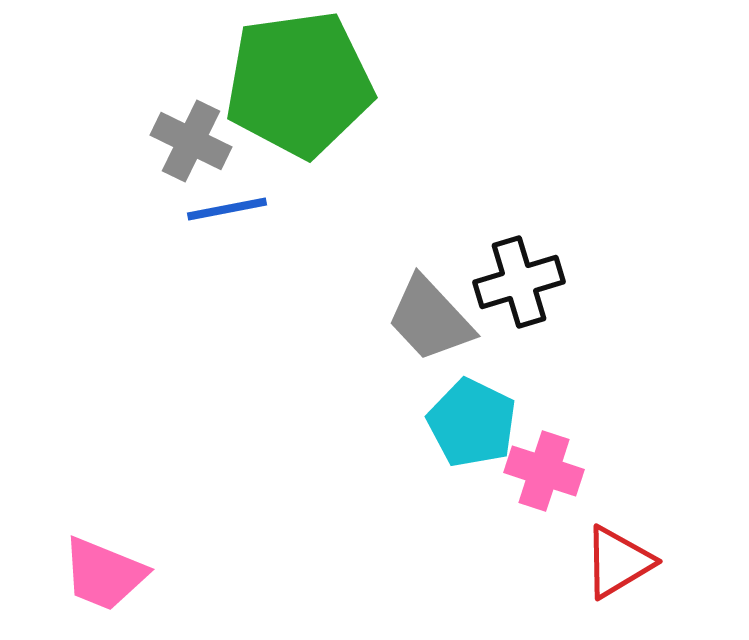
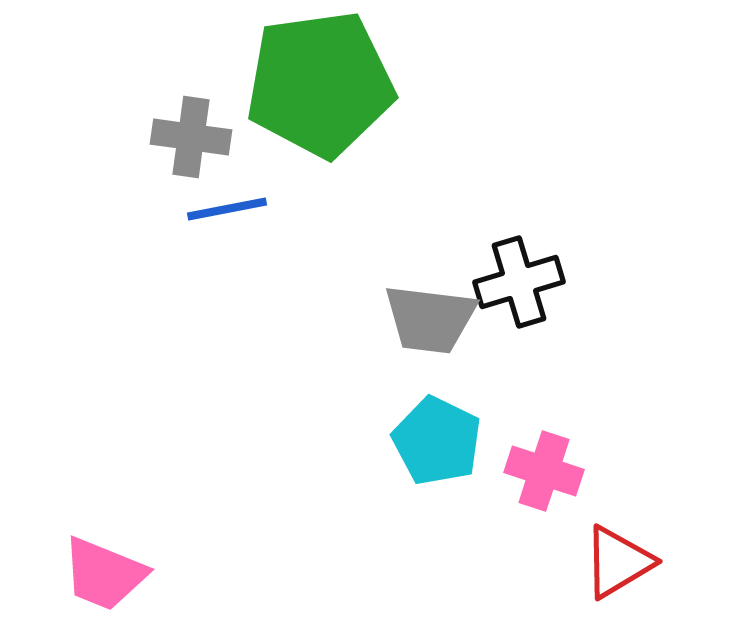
green pentagon: moved 21 px right
gray cross: moved 4 px up; rotated 18 degrees counterclockwise
gray trapezoid: rotated 40 degrees counterclockwise
cyan pentagon: moved 35 px left, 18 px down
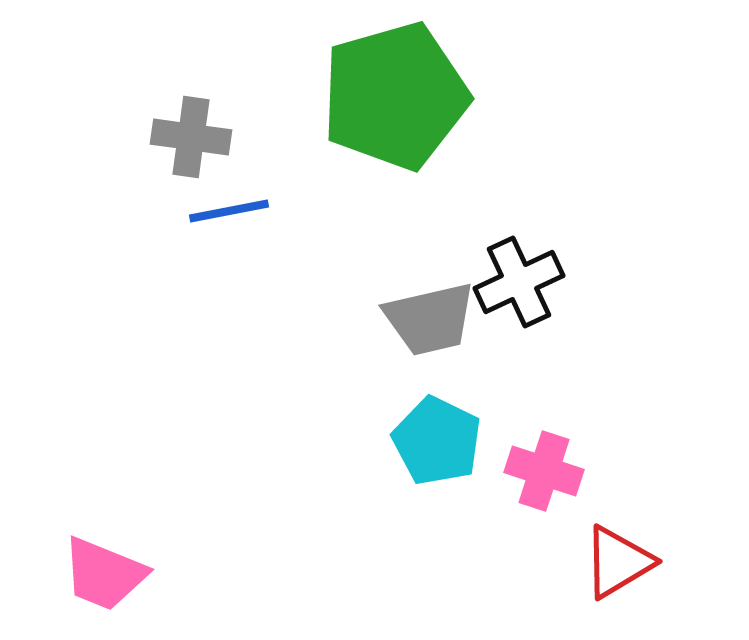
green pentagon: moved 75 px right, 12 px down; rotated 8 degrees counterclockwise
blue line: moved 2 px right, 2 px down
black cross: rotated 8 degrees counterclockwise
gray trapezoid: rotated 20 degrees counterclockwise
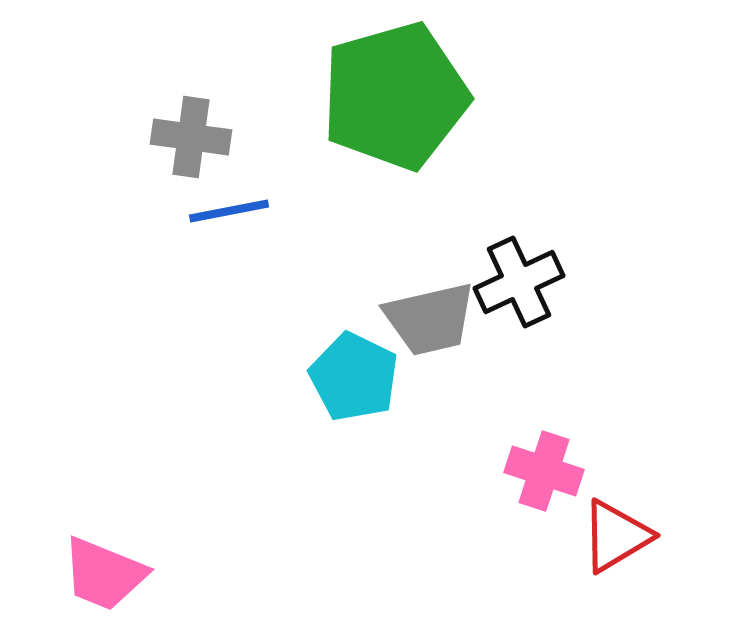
cyan pentagon: moved 83 px left, 64 px up
red triangle: moved 2 px left, 26 px up
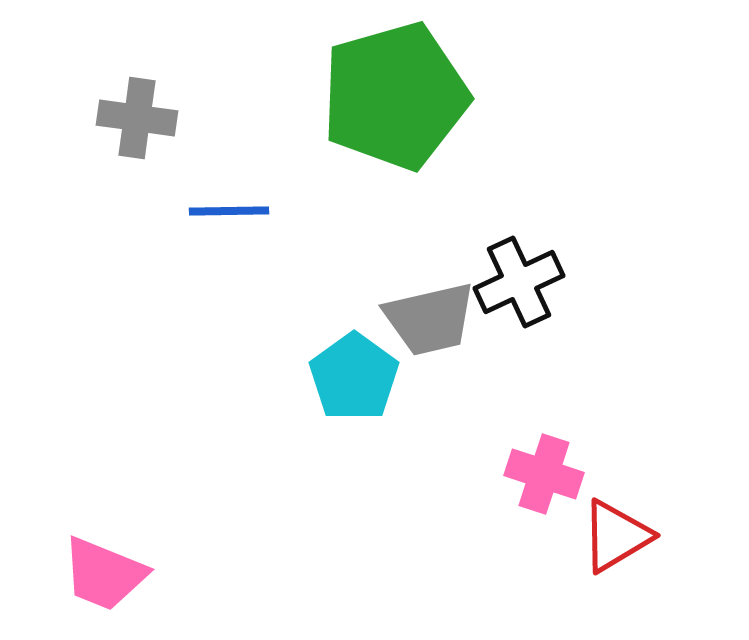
gray cross: moved 54 px left, 19 px up
blue line: rotated 10 degrees clockwise
cyan pentagon: rotated 10 degrees clockwise
pink cross: moved 3 px down
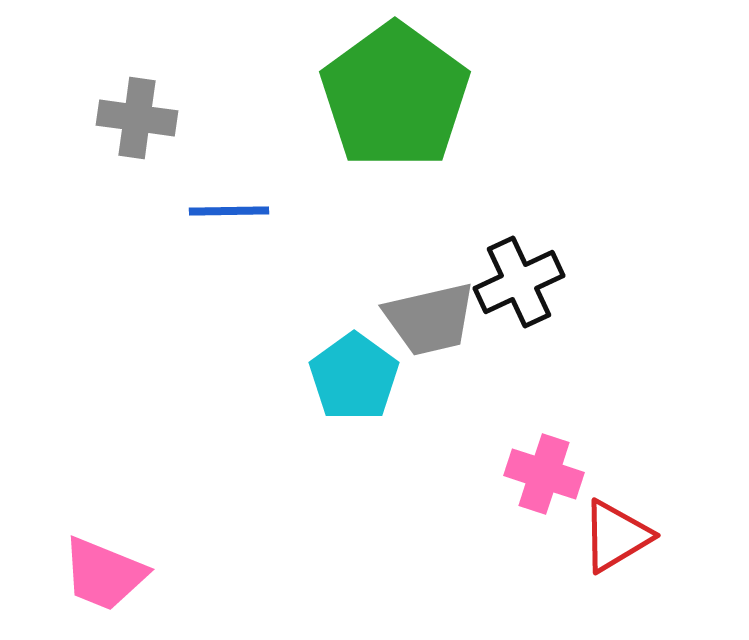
green pentagon: rotated 20 degrees counterclockwise
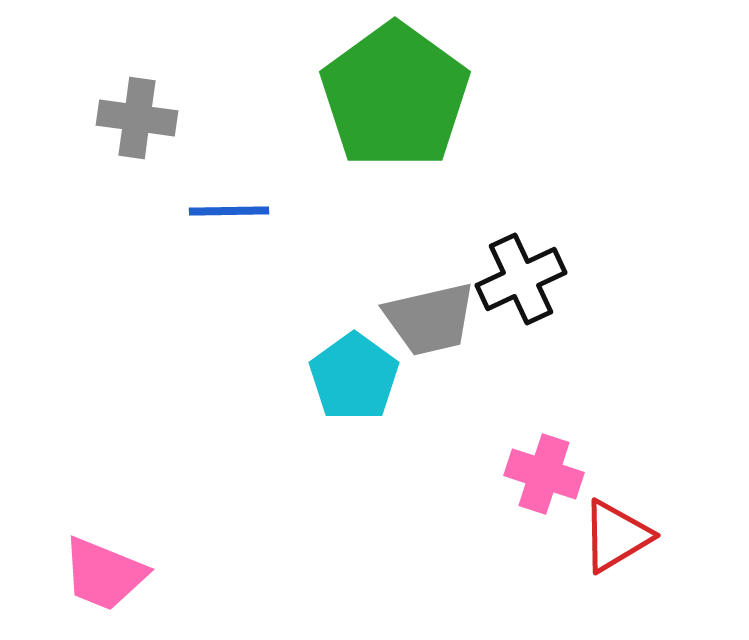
black cross: moved 2 px right, 3 px up
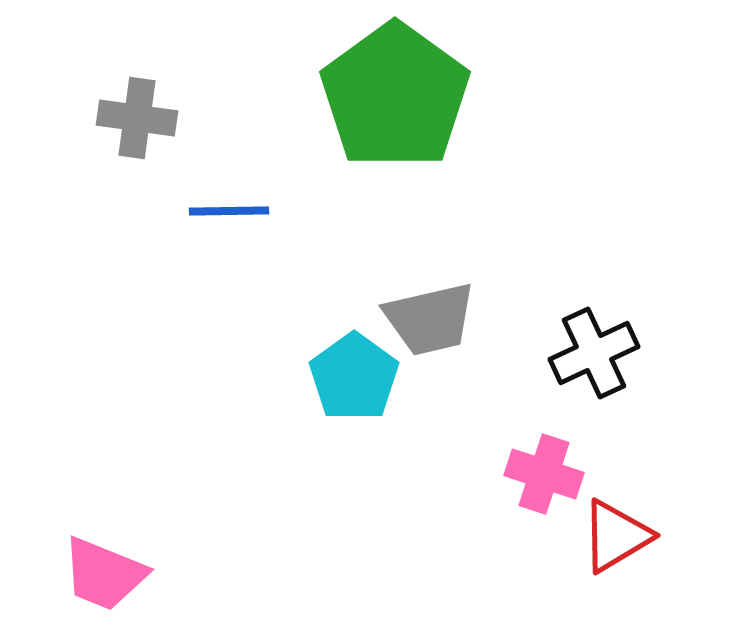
black cross: moved 73 px right, 74 px down
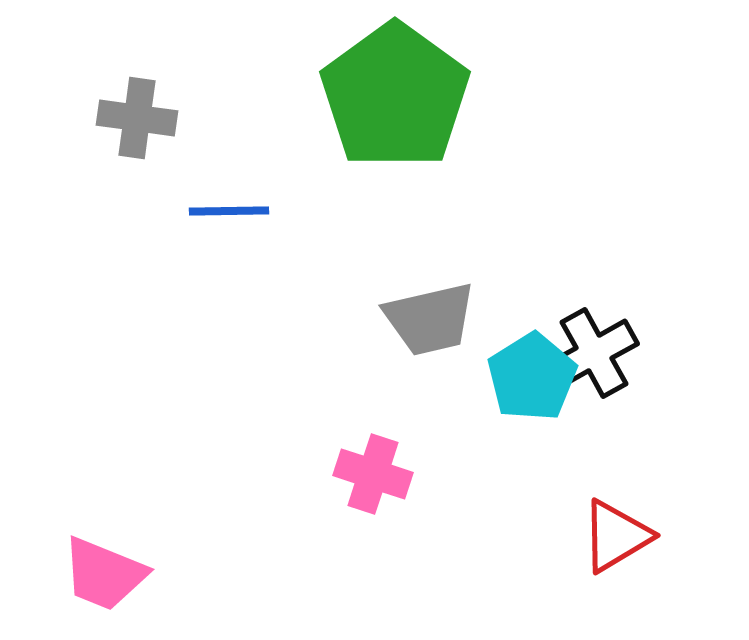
black cross: rotated 4 degrees counterclockwise
cyan pentagon: moved 178 px right; rotated 4 degrees clockwise
pink cross: moved 171 px left
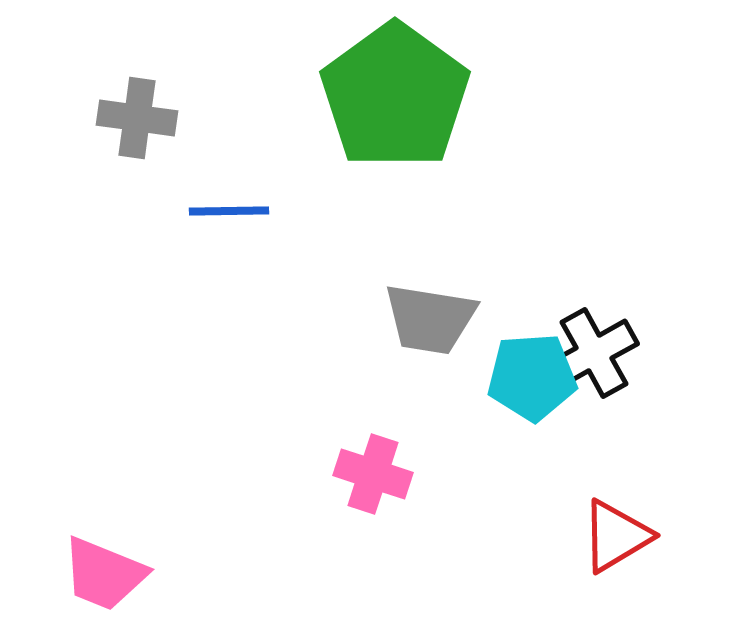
gray trapezoid: rotated 22 degrees clockwise
cyan pentagon: rotated 28 degrees clockwise
